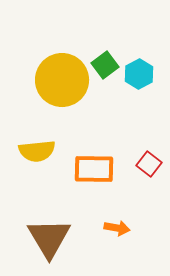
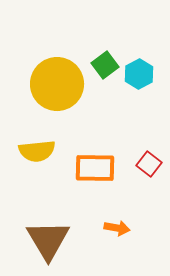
yellow circle: moved 5 px left, 4 px down
orange rectangle: moved 1 px right, 1 px up
brown triangle: moved 1 px left, 2 px down
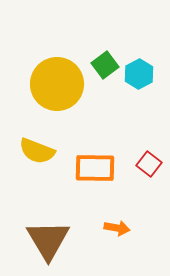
yellow semicircle: rotated 27 degrees clockwise
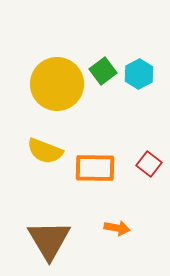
green square: moved 2 px left, 6 px down
yellow semicircle: moved 8 px right
brown triangle: moved 1 px right
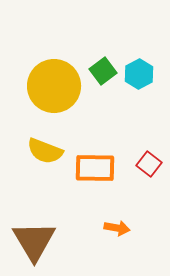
yellow circle: moved 3 px left, 2 px down
brown triangle: moved 15 px left, 1 px down
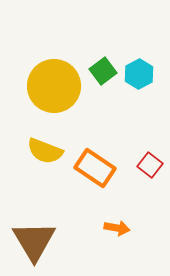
red square: moved 1 px right, 1 px down
orange rectangle: rotated 33 degrees clockwise
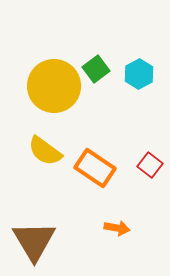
green square: moved 7 px left, 2 px up
yellow semicircle: rotated 15 degrees clockwise
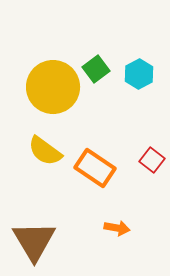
yellow circle: moved 1 px left, 1 px down
red square: moved 2 px right, 5 px up
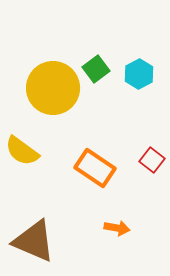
yellow circle: moved 1 px down
yellow semicircle: moved 23 px left
brown triangle: rotated 36 degrees counterclockwise
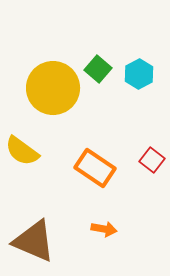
green square: moved 2 px right; rotated 12 degrees counterclockwise
orange arrow: moved 13 px left, 1 px down
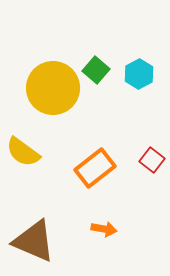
green square: moved 2 px left, 1 px down
yellow semicircle: moved 1 px right, 1 px down
orange rectangle: rotated 72 degrees counterclockwise
